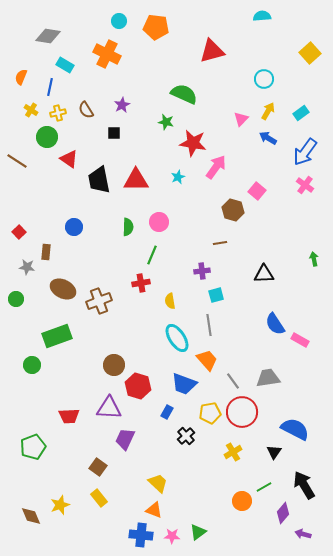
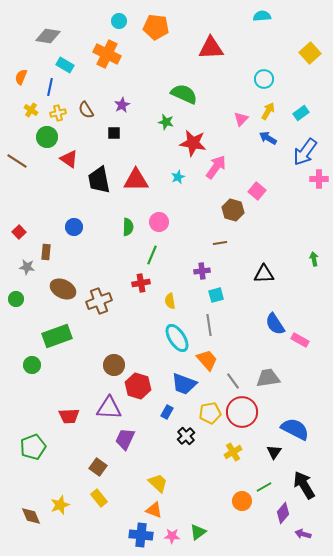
red triangle at (212, 51): moved 1 px left, 3 px up; rotated 12 degrees clockwise
pink cross at (305, 185): moved 14 px right, 6 px up; rotated 36 degrees counterclockwise
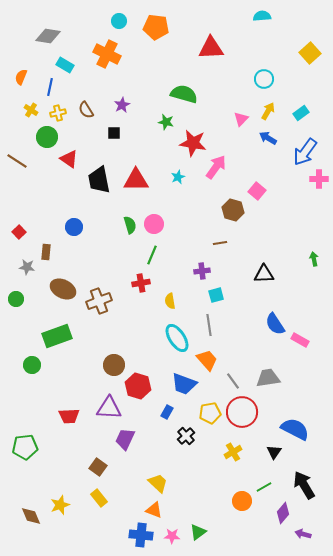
green semicircle at (184, 94): rotated 8 degrees counterclockwise
pink circle at (159, 222): moved 5 px left, 2 px down
green semicircle at (128, 227): moved 2 px right, 2 px up; rotated 18 degrees counterclockwise
green pentagon at (33, 447): moved 8 px left; rotated 15 degrees clockwise
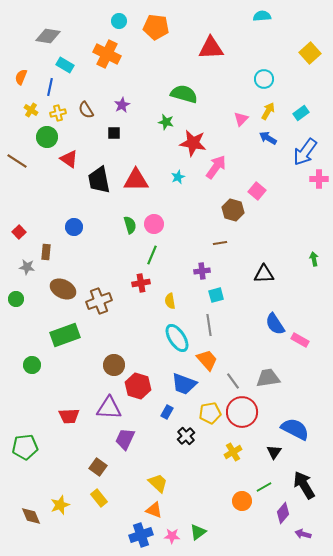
green rectangle at (57, 336): moved 8 px right, 1 px up
blue cross at (141, 535): rotated 25 degrees counterclockwise
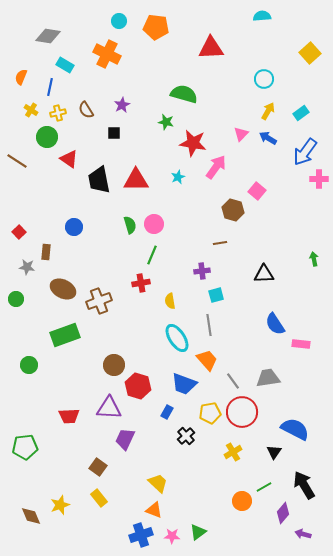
pink triangle at (241, 119): moved 15 px down
pink rectangle at (300, 340): moved 1 px right, 4 px down; rotated 24 degrees counterclockwise
green circle at (32, 365): moved 3 px left
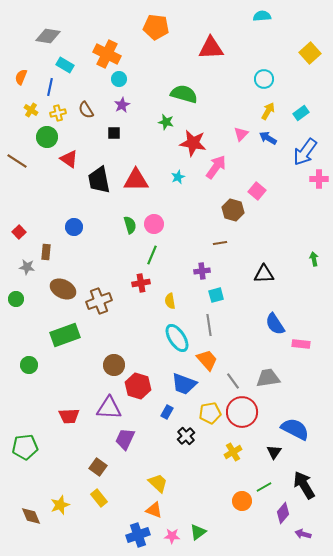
cyan circle at (119, 21): moved 58 px down
blue cross at (141, 535): moved 3 px left
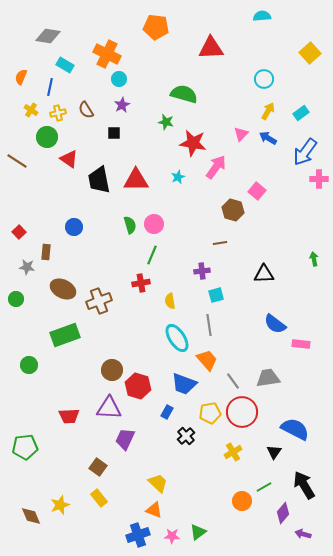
blue semicircle at (275, 324): rotated 20 degrees counterclockwise
brown circle at (114, 365): moved 2 px left, 5 px down
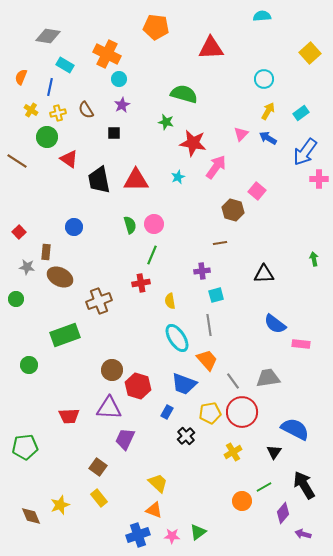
brown ellipse at (63, 289): moved 3 px left, 12 px up
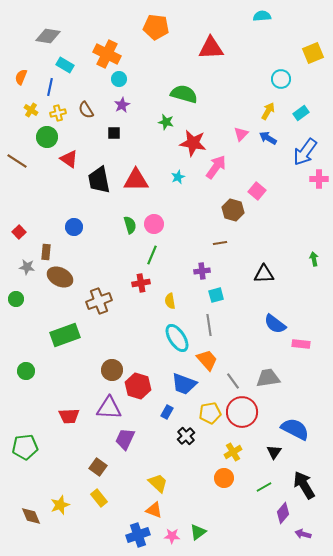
yellow square at (310, 53): moved 3 px right; rotated 20 degrees clockwise
cyan circle at (264, 79): moved 17 px right
green circle at (29, 365): moved 3 px left, 6 px down
orange circle at (242, 501): moved 18 px left, 23 px up
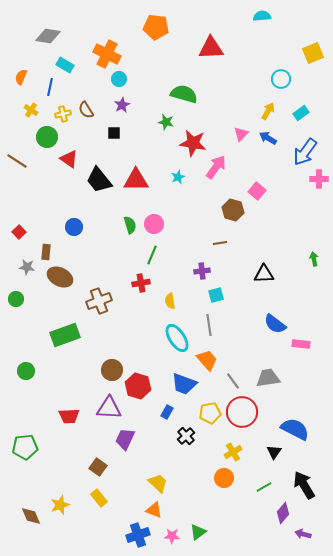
yellow cross at (58, 113): moved 5 px right, 1 px down
black trapezoid at (99, 180): rotated 28 degrees counterclockwise
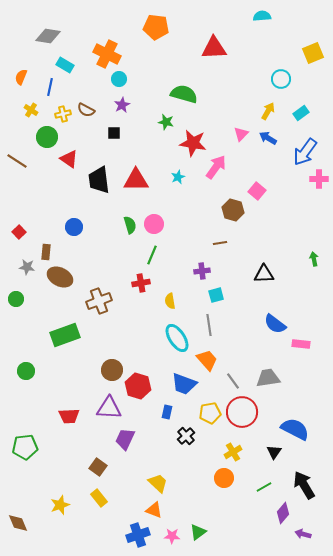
red triangle at (211, 48): moved 3 px right
brown semicircle at (86, 110): rotated 30 degrees counterclockwise
black trapezoid at (99, 180): rotated 32 degrees clockwise
blue rectangle at (167, 412): rotated 16 degrees counterclockwise
brown diamond at (31, 516): moved 13 px left, 7 px down
